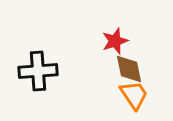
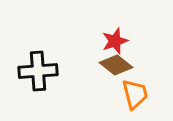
brown diamond: moved 13 px left, 4 px up; rotated 40 degrees counterclockwise
orange trapezoid: moved 1 px right, 1 px up; rotated 20 degrees clockwise
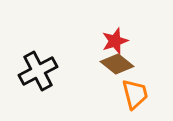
brown diamond: moved 1 px right, 1 px up
black cross: rotated 24 degrees counterclockwise
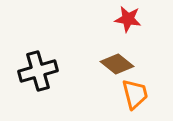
red star: moved 13 px right, 22 px up; rotated 28 degrees clockwise
black cross: rotated 12 degrees clockwise
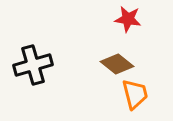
black cross: moved 5 px left, 6 px up
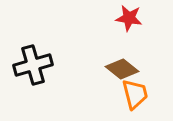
red star: moved 1 px right, 1 px up
brown diamond: moved 5 px right, 5 px down
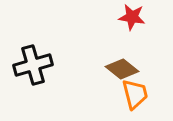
red star: moved 3 px right, 1 px up
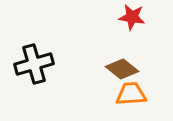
black cross: moved 1 px right, 1 px up
orange trapezoid: moved 4 px left; rotated 80 degrees counterclockwise
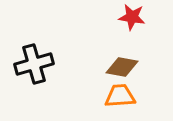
brown diamond: moved 2 px up; rotated 28 degrees counterclockwise
orange trapezoid: moved 11 px left, 2 px down
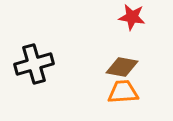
orange trapezoid: moved 3 px right, 4 px up
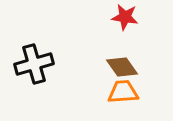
red star: moved 7 px left
brown diamond: rotated 44 degrees clockwise
